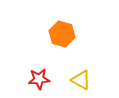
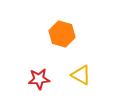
yellow triangle: moved 5 px up
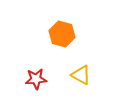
red star: moved 3 px left
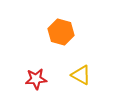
orange hexagon: moved 1 px left, 2 px up
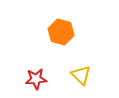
yellow triangle: rotated 15 degrees clockwise
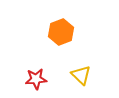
orange hexagon: rotated 25 degrees clockwise
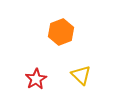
red star: rotated 25 degrees counterclockwise
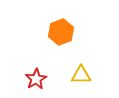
yellow triangle: rotated 45 degrees counterclockwise
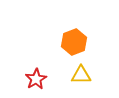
orange hexagon: moved 13 px right, 10 px down
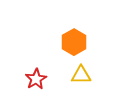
orange hexagon: rotated 10 degrees counterclockwise
